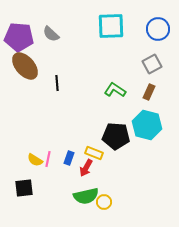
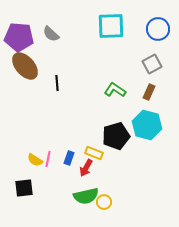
black pentagon: rotated 20 degrees counterclockwise
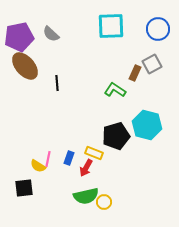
purple pentagon: rotated 16 degrees counterclockwise
brown rectangle: moved 14 px left, 19 px up
yellow semicircle: moved 3 px right, 6 px down
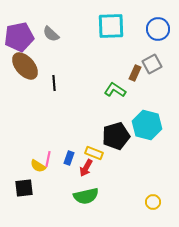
black line: moved 3 px left
yellow circle: moved 49 px right
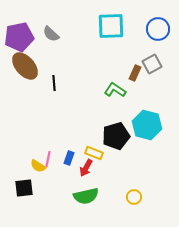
yellow circle: moved 19 px left, 5 px up
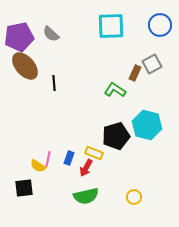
blue circle: moved 2 px right, 4 px up
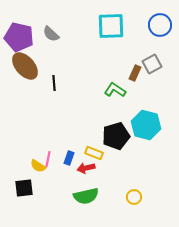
purple pentagon: rotated 24 degrees clockwise
cyan hexagon: moved 1 px left
red arrow: rotated 48 degrees clockwise
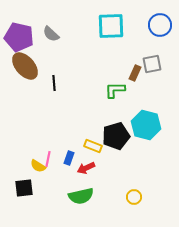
gray square: rotated 18 degrees clockwise
green L-shape: rotated 35 degrees counterclockwise
yellow rectangle: moved 1 px left, 7 px up
red arrow: rotated 12 degrees counterclockwise
green semicircle: moved 5 px left
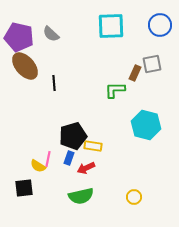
black pentagon: moved 43 px left
yellow rectangle: rotated 12 degrees counterclockwise
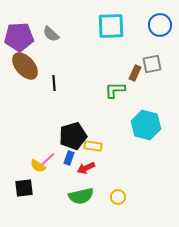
purple pentagon: rotated 16 degrees counterclockwise
pink line: rotated 35 degrees clockwise
yellow circle: moved 16 px left
